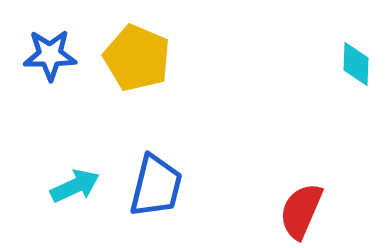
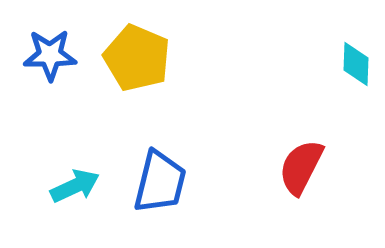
blue trapezoid: moved 4 px right, 4 px up
red semicircle: moved 44 px up; rotated 4 degrees clockwise
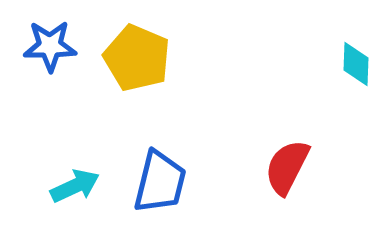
blue star: moved 9 px up
red semicircle: moved 14 px left
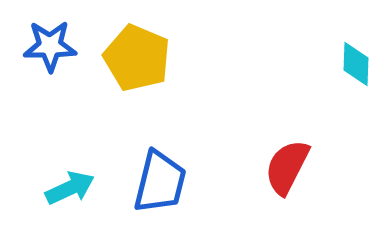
cyan arrow: moved 5 px left, 2 px down
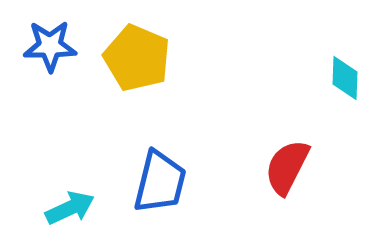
cyan diamond: moved 11 px left, 14 px down
cyan arrow: moved 20 px down
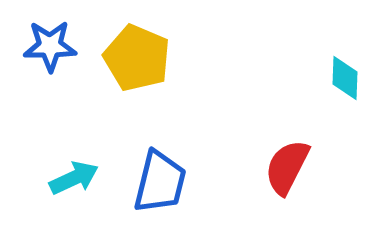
cyan arrow: moved 4 px right, 30 px up
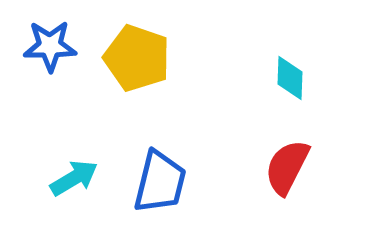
yellow pentagon: rotated 4 degrees counterclockwise
cyan diamond: moved 55 px left
cyan arrow: rotated 6 degrees counterclockwise
